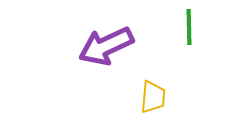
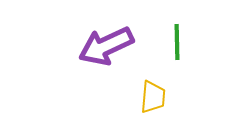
green line: moved 12 px left, 15 px down
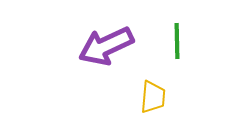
green line: moved 1 px up
